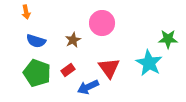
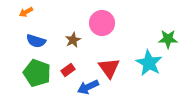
orange arrow: rotated 72 degrees clockwise
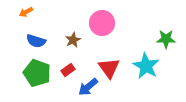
green star: moved 2 px left
cyan star: moved 3 px left, 3 px down
blue arrow: rotated 15 degrees counterclockwise
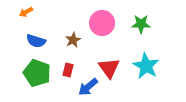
green star: moved 25 px left, 15 px up
red rectangle: rotated 40 degrees counterclockwise
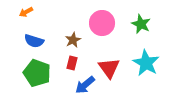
green star: rotated 24 degrees clockwise
blue semicircle: moved 2 px left
cyan star: moved 3 px up
red rectangle: moved 4 px right, 7 px up
blue arrow: moved 3 px left, 2 px up
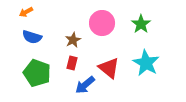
green star: rotated 12 degrees clockwise
blue semicircle: moved 2 px left, 4 px up
red triangle: rotated 15 degrees counterclockwise
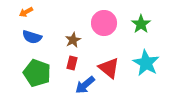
pink circle: moved 2 px right
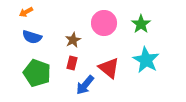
cyan star: moved 3 px up
blue arrow: rotated 10 degrees counterclockwise
